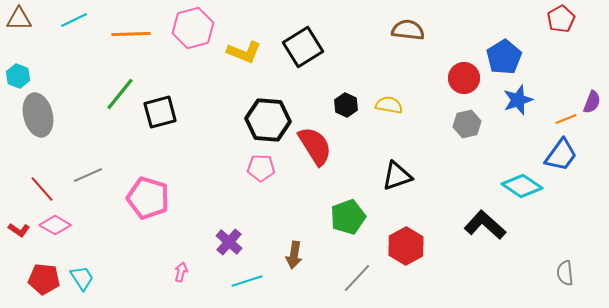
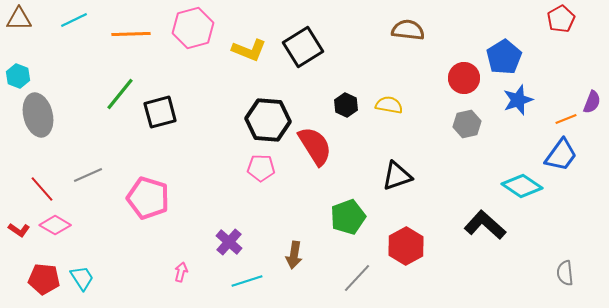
yellow L-shape at (244, 52): moved 5 px right, 2 px up
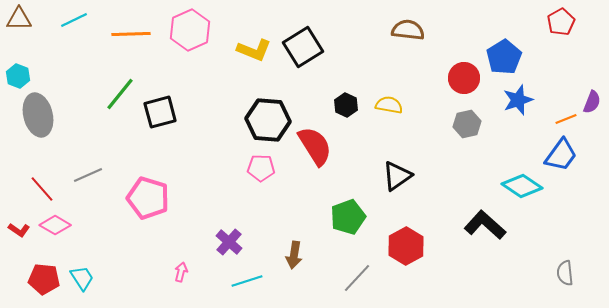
red pentagon at (561, 19): moved 3 px down
pink hexagon at (193, 28): moved 3 px left, 2 px down; rotated 9 degrees counterclockwise
yellow L-shape at (249, 50): moved 5 px right
black triangle at (397, 176): rotated 16 degrees counterclockwise
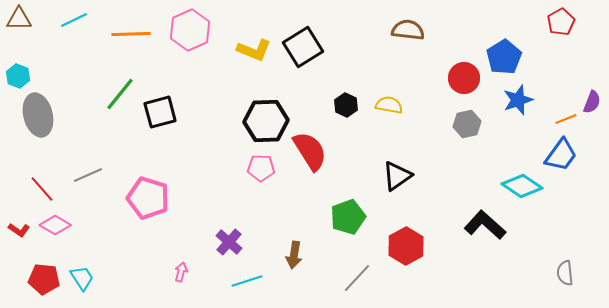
black hexagon at (268, 120): moved 2 px left, 1 px down; rotated 6 degrees counterclockwise
red semicircle at (315, 146): moved 5 px left, 5 px down
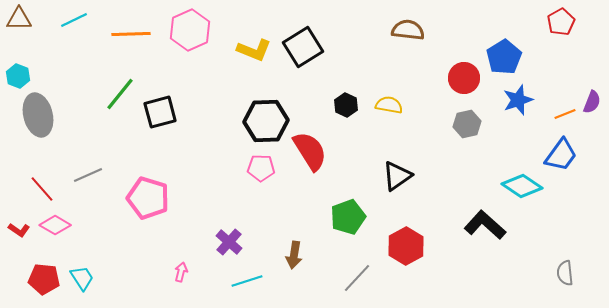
orange line at (566, 119): moved 1 px left, 5 px up
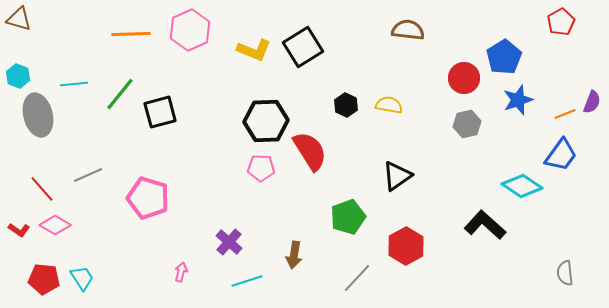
brown triangle at (19, 19): rotated 16 degrees clockwise
cyan line at (74, 20): moved 64 px down; rotated 20 degrees clockwise
